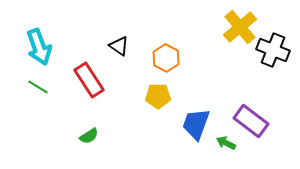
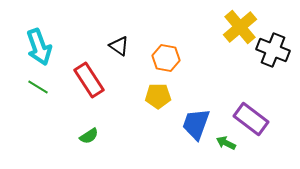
orange hexagon: rotated 16 degrees counterclockwise
purple rectangle: moved 2 px up
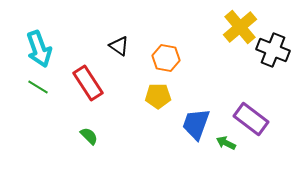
cyan arrow: moved 2 px down
red rectangle: moved 1 px left, 3 px down
green semicircle: rotated 102 degrees counterclockwise
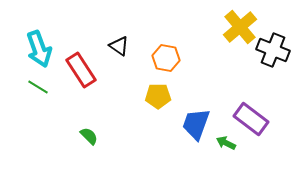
red rectangle: moved 7 px left, 13 px up
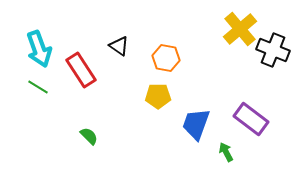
yellow cross: moved 2 px down
green arrow: moved 9 px down; rotated 36 degrees clockwise
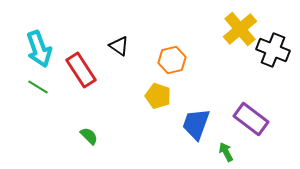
orange hexagon: moved 6 px right, 2 px down; rotated 24 degrees counterclockwise
yellow pentagon: rotated 20 degrees clockwise
